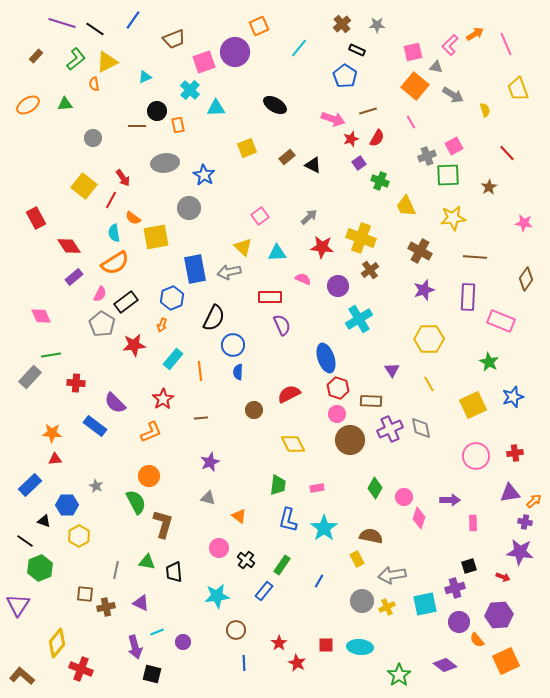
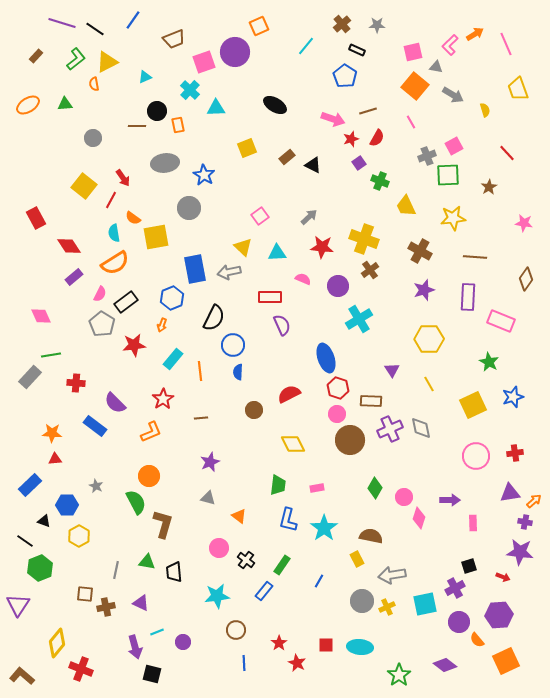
cyan line at (299, 48): moved 7 px right, 2 px up
yellow cross at (361, 238): moved 3 px right, 1 px down
purple cross at (455, 588): rotated 12 degrees counterclockwise
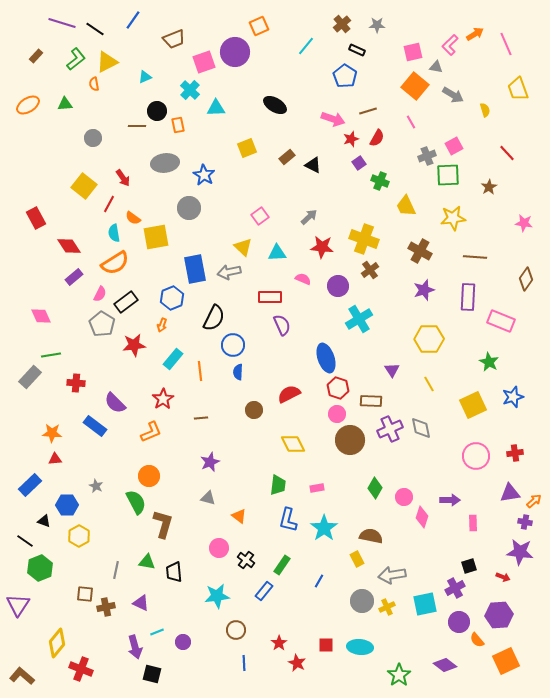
red line at (111, 200): moved 2 px left, 4 px down
pink diamond at (419, 518): moved 3 px right, 1 px up
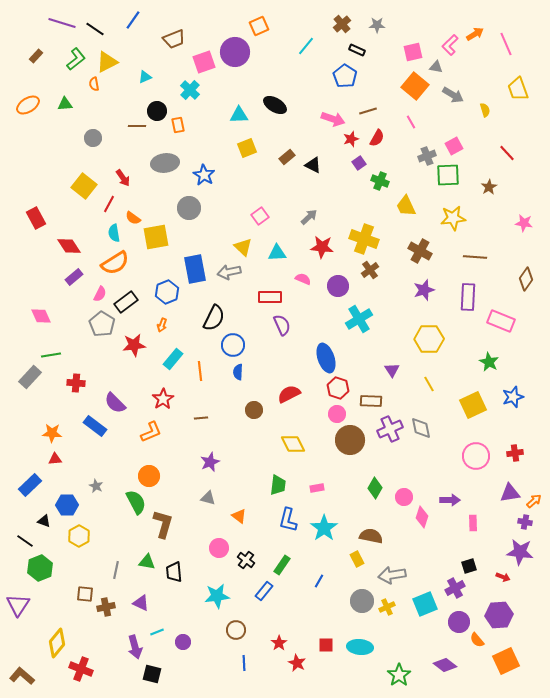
cyan triangle at (216, 108): moved 23 px right, 7 px down
blue hexagon at (172, 298): moved 5 px left, 6 px up
cyan square at (425, 604): rotated 10 degrees counterclockwise
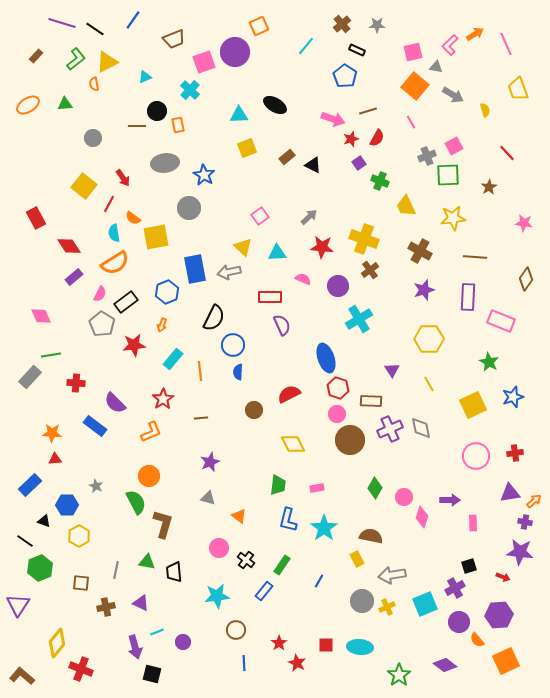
brown square at (85, 594): moved 4 px left, 11 px up
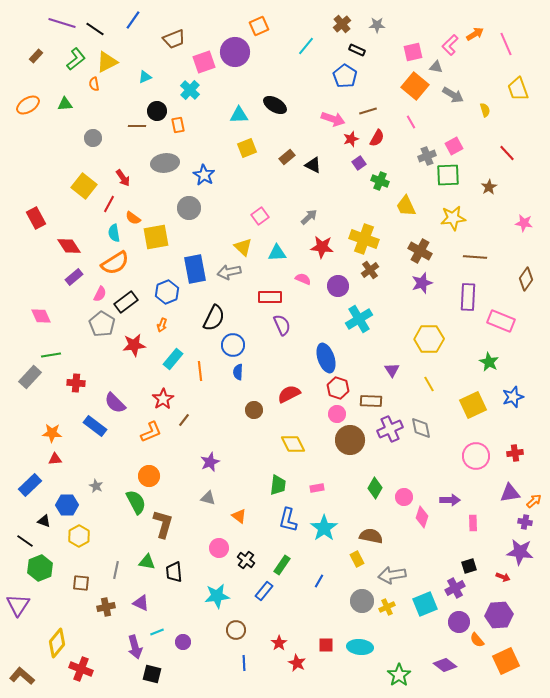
purple star at (424, 290): moved 2 px left, 7 px up
brown line at (201, 418): moved 17 px left, 2 px down; rotated 48 degrees counterclockwise
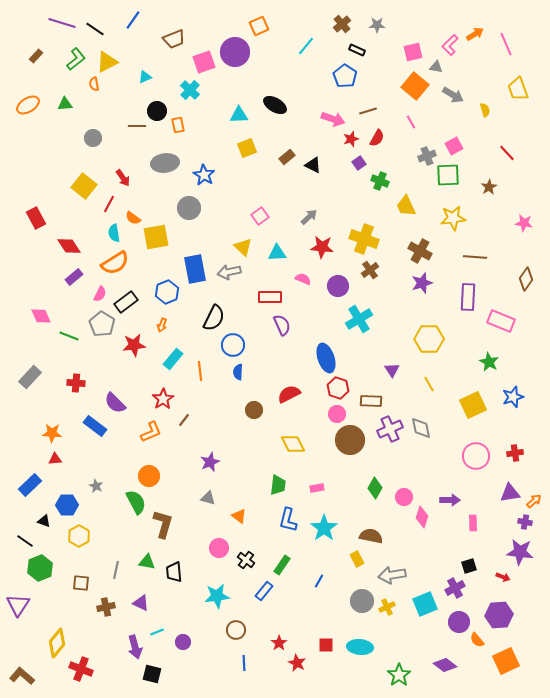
green line at (51, 355): moved 18 px right, 19 px up; rotated 30 degrees clockwise
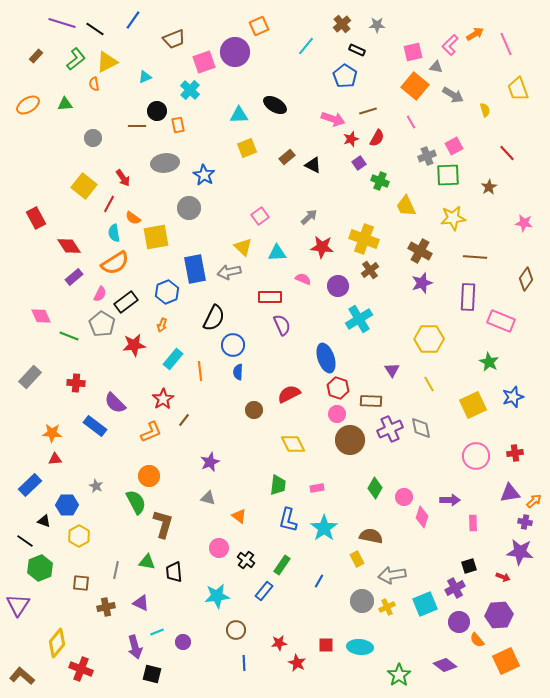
red star at (279, 643): rotated 28 degrees clockwise
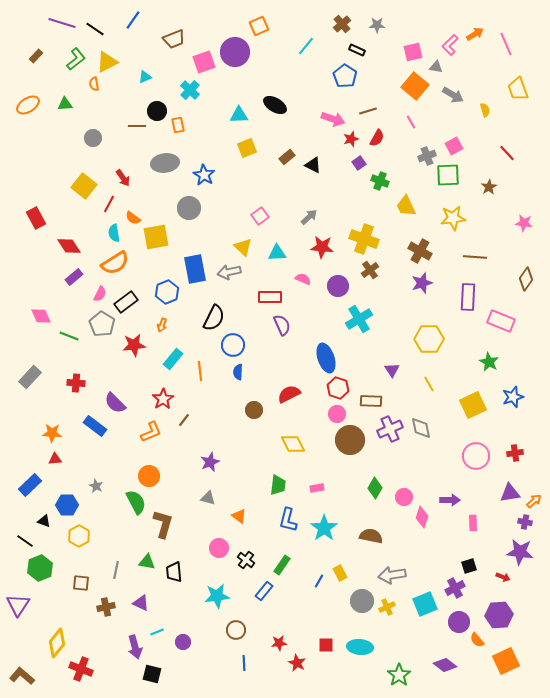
yellow rectangle at (357, 559): moved 17 px left, 14 px down
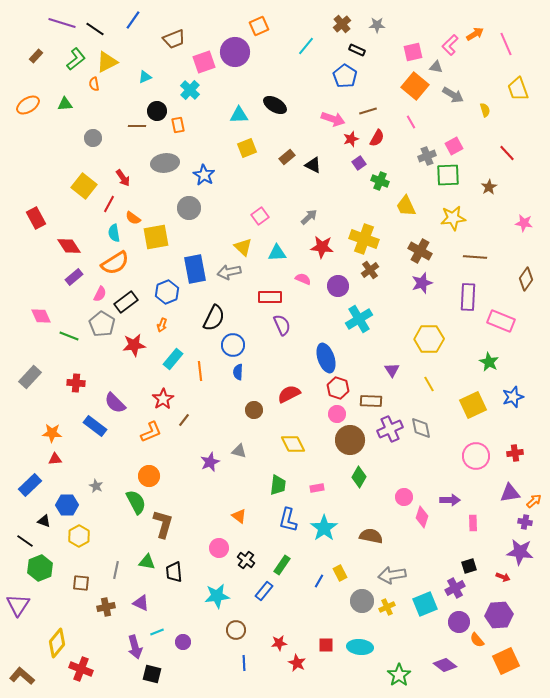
green diamond at (375, 488): moved 16 px left, 11 px up
gray triangle at (208, 498): moved 31 px right, 47 px up
